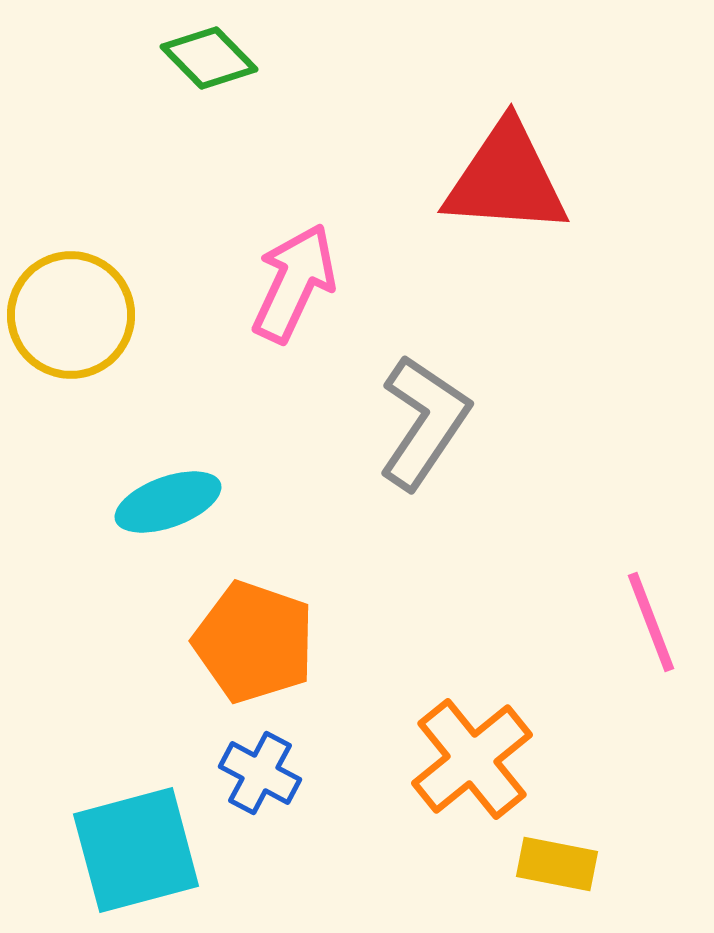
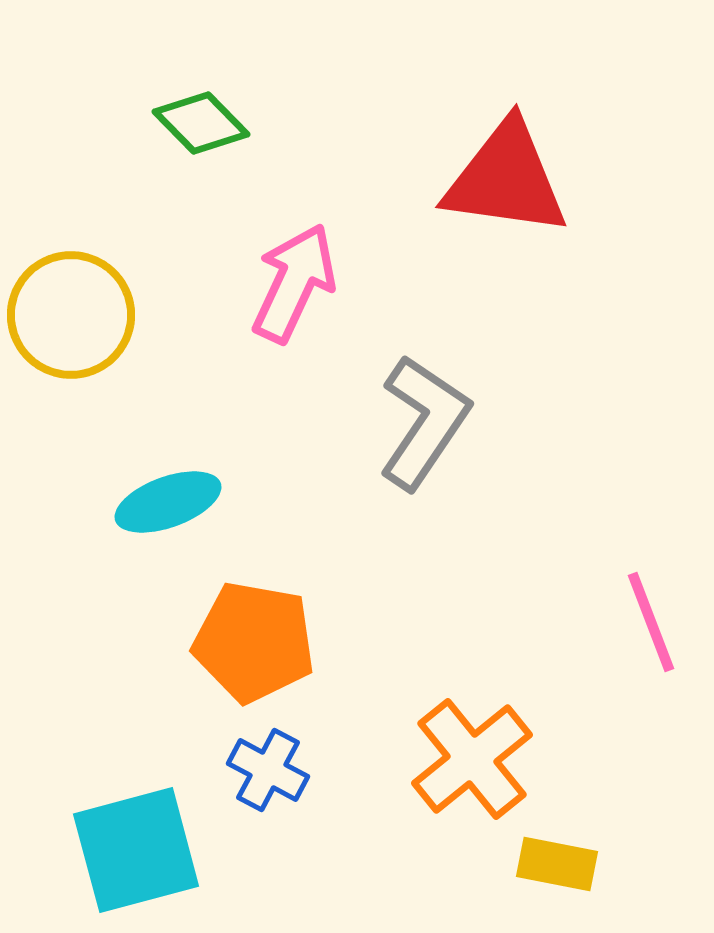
green diamond: moved 8 px left, 65 px down
red triangle: rotated 4 degrees clockwise
orange pentagon: rotated 9 degrees counterclockwise
blue cross: moved 8 px right, 3 px up
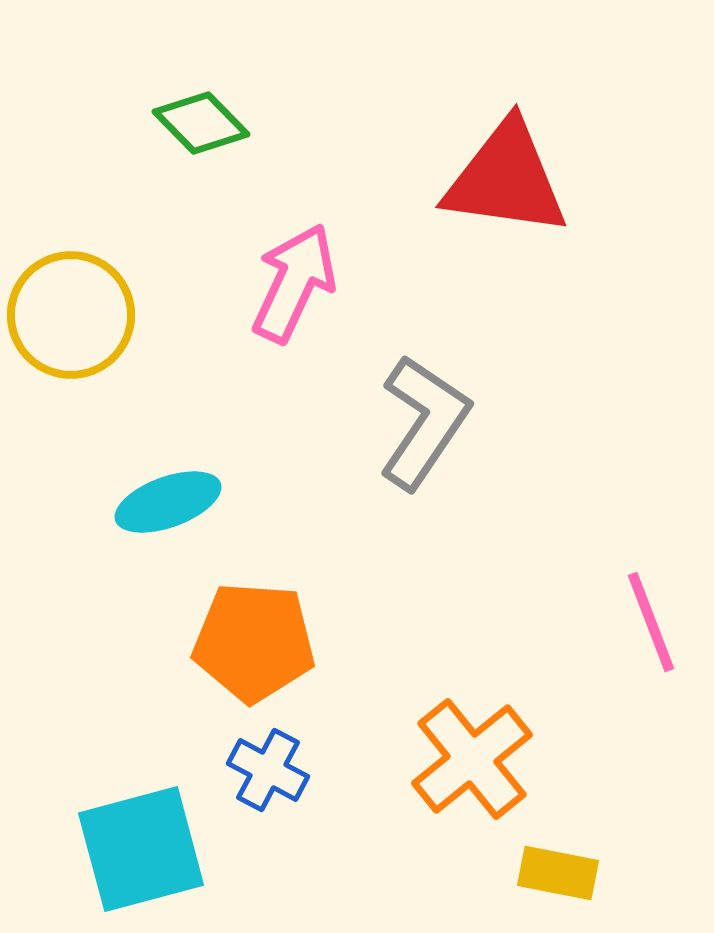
orange pentagon: rotated 6 degrees counterclockwise
cyan square: moved 5 px right, 1 px up
yellow rectangle: moved 1 px right, 9 px down
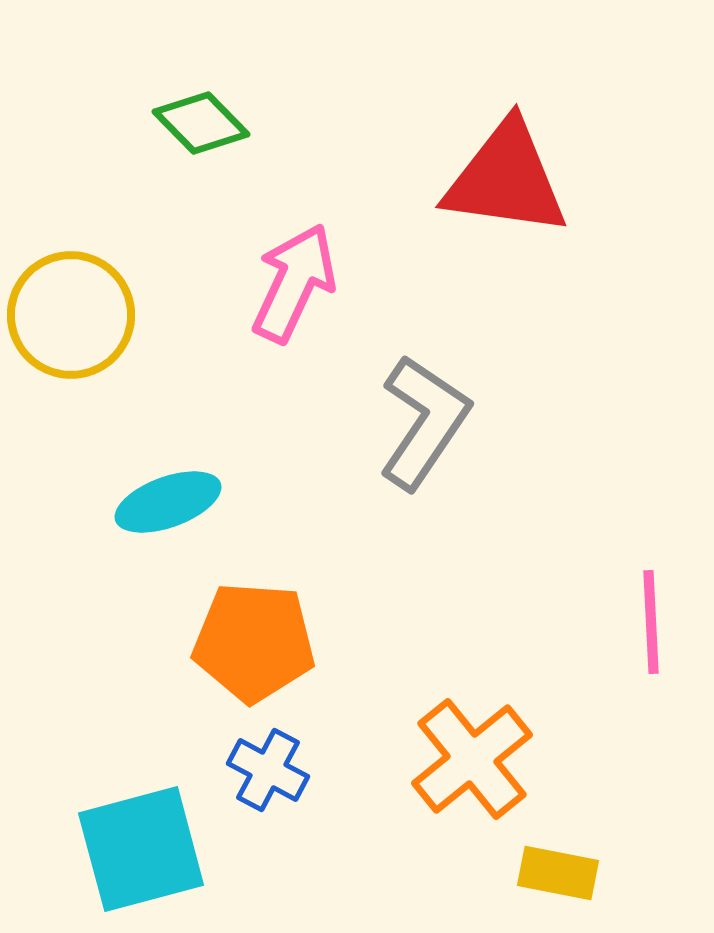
pink line: rotated 18 degrees clockwise
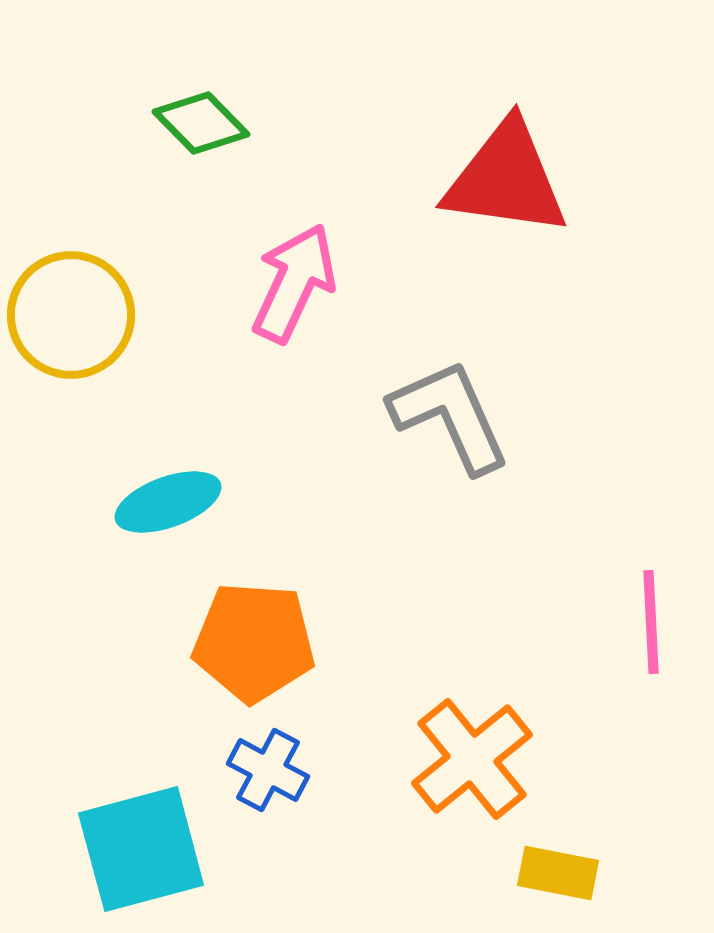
gray L-shape: moved 26 px right, 6 px up; rotated 58 degrees counterclockwise
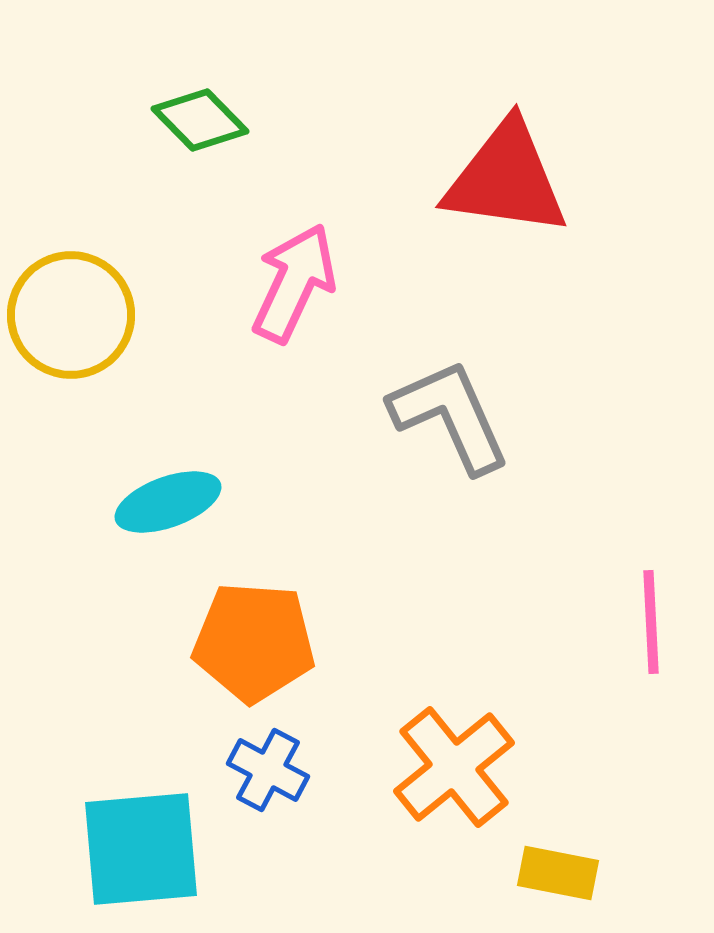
green diamond: moved 1 px left, 3 px up
orange cross: moved 18 px left, 8 px down
cyan square: rotated 10 degrees clockwise
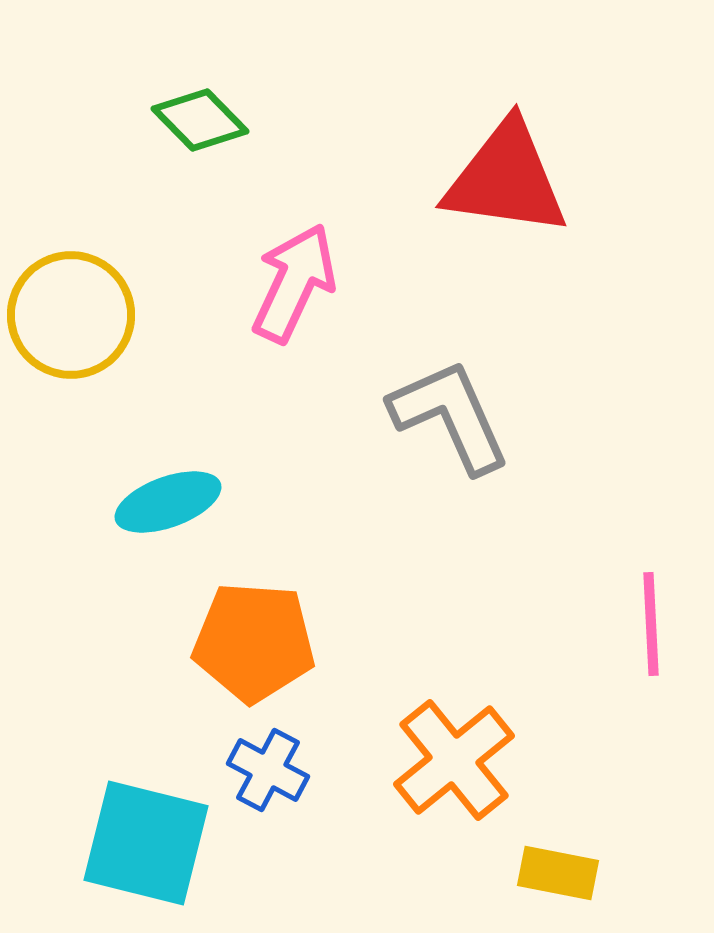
pink line: moved 2 px down
orange cross: moved 7 px up
cyan square: moved 5 px right, 6 px up; rotated 19 degrees clockwise
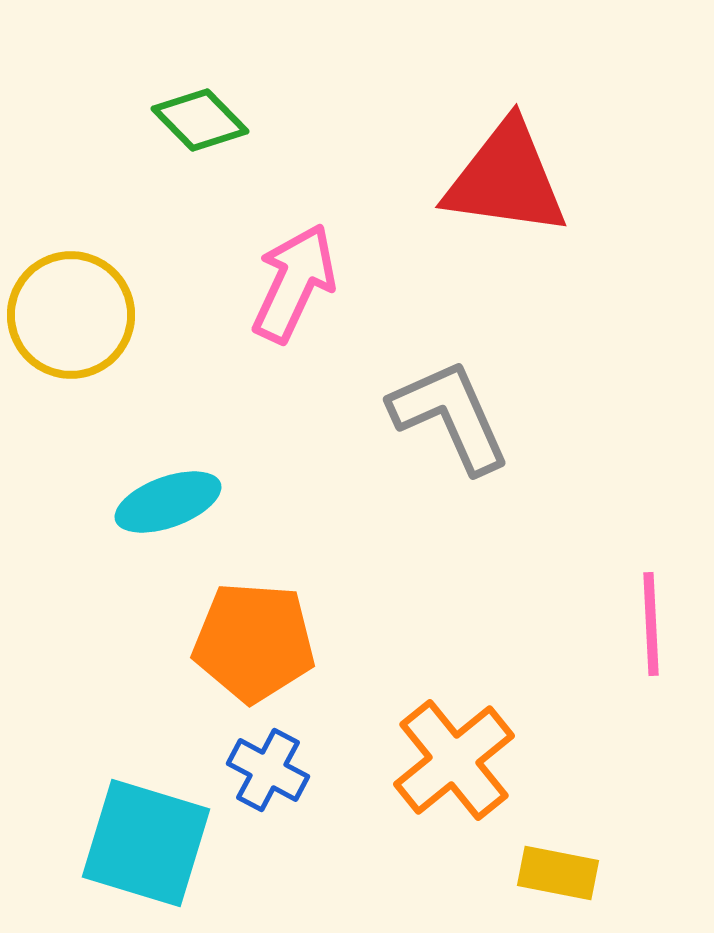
cyan square: rotated 3 degrees clockwise
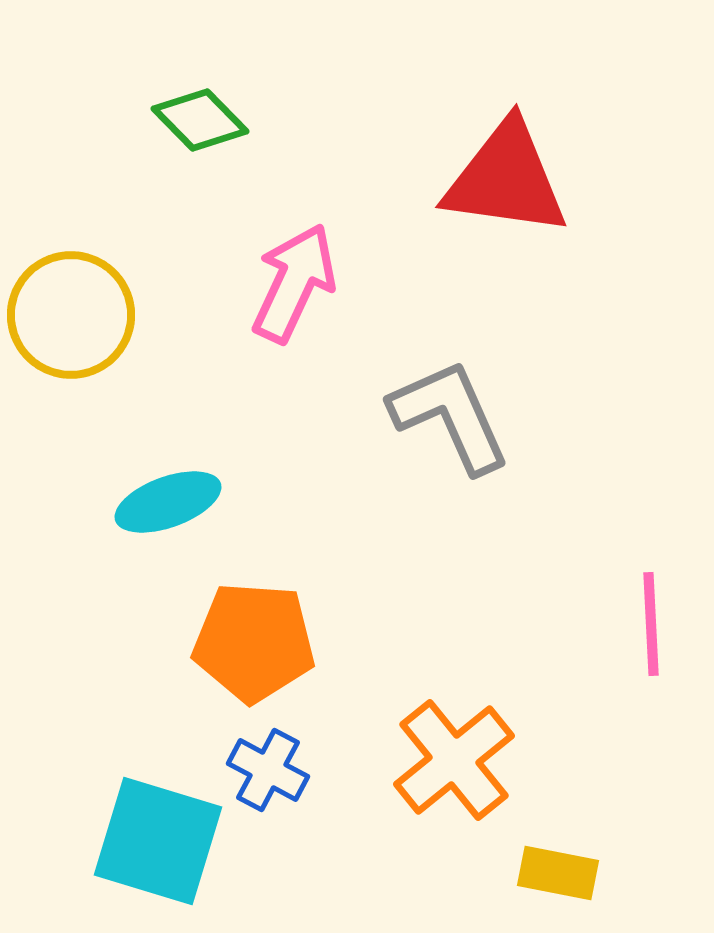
cyan square: moved 12 px right, 2 px up
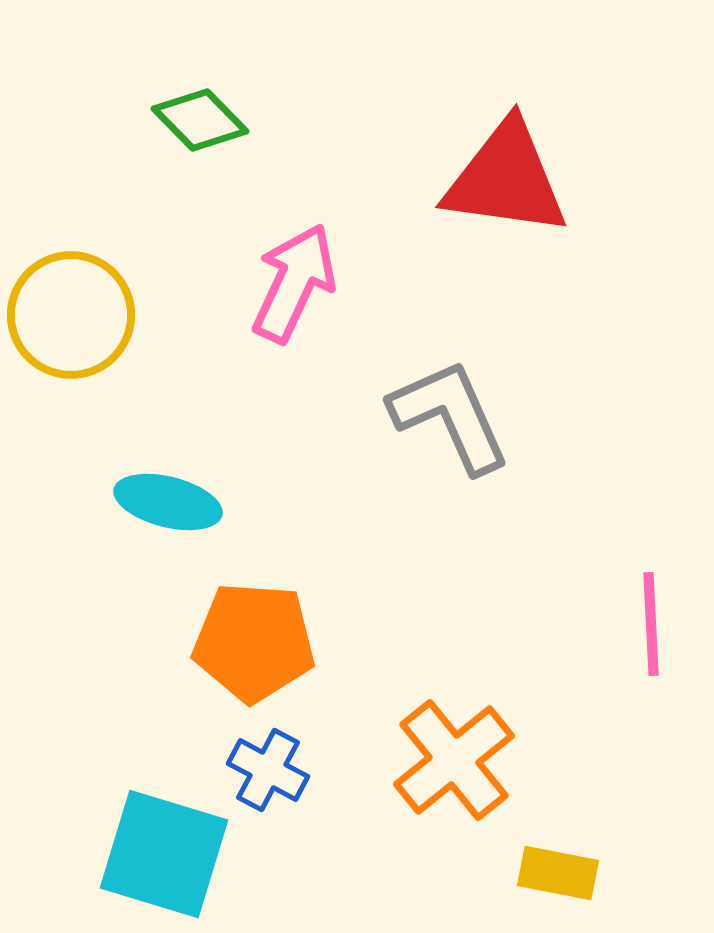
cyan ellipse: rotated 34 degrees clockwise
cyan square: moved 6 px right, 13 px down
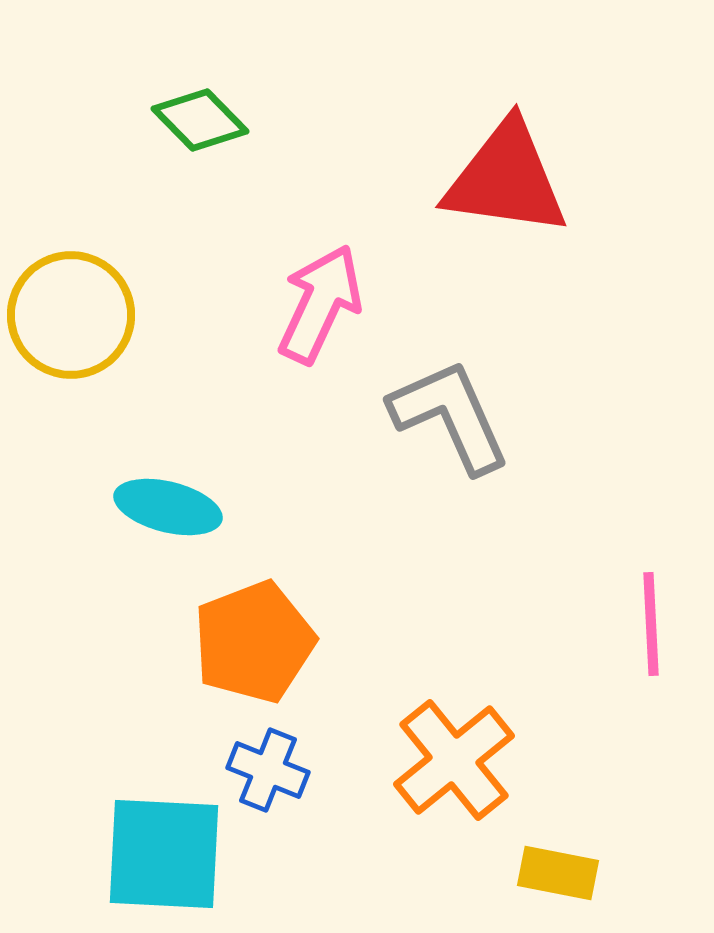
pink arrow: moved 26 px right, 21 px down
cyan ellipse: moved 5 px down
orange pentagon: rotated 25 degrees counterclockwise
blue cross: rotated 6 degrees counterclockwise
cyan square: rotated 14 degrees counterclockwise
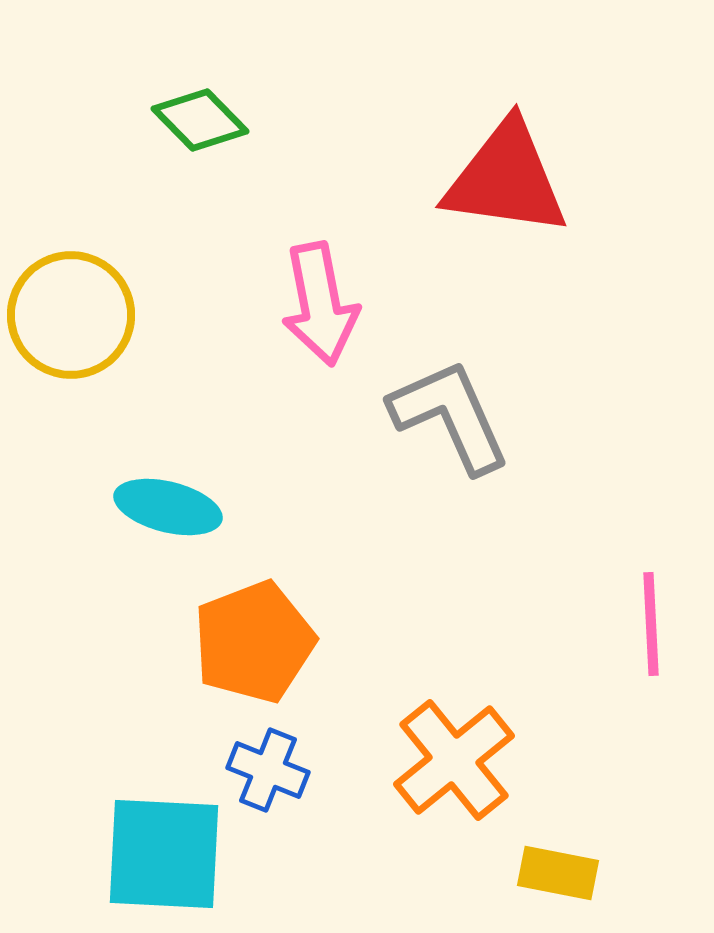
pink arrow: rotated 144 degrees clockwise
